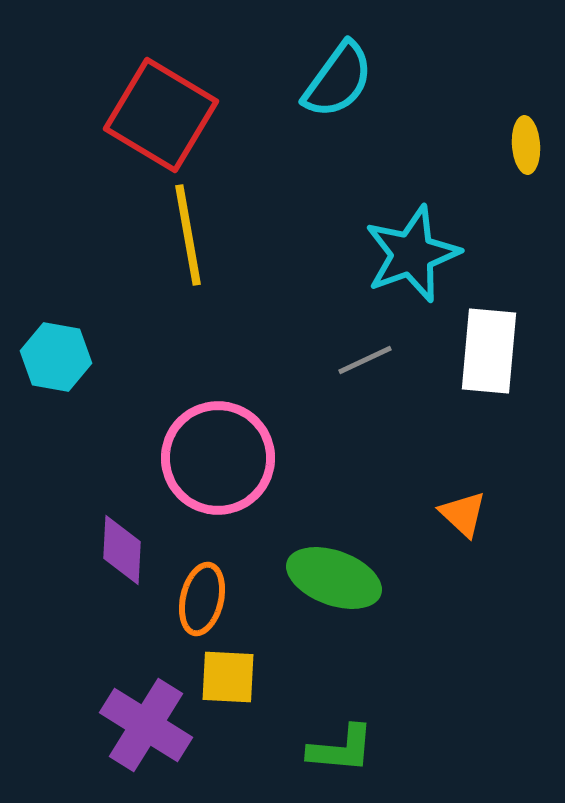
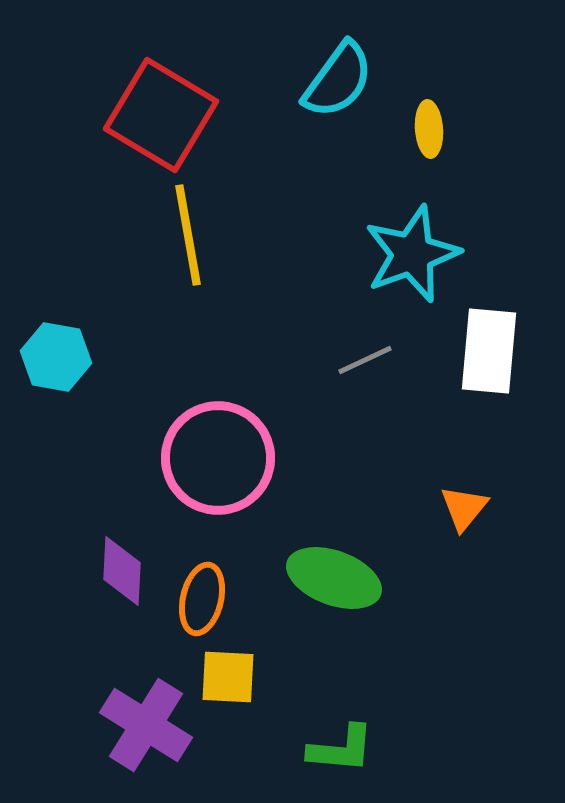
yellow ellipse: moved 97 px left, 16 px up
orange triangle: moved 1 px right, 6 px up; rotated 26 degrees clockwise
purple diamond: moved 21 px down
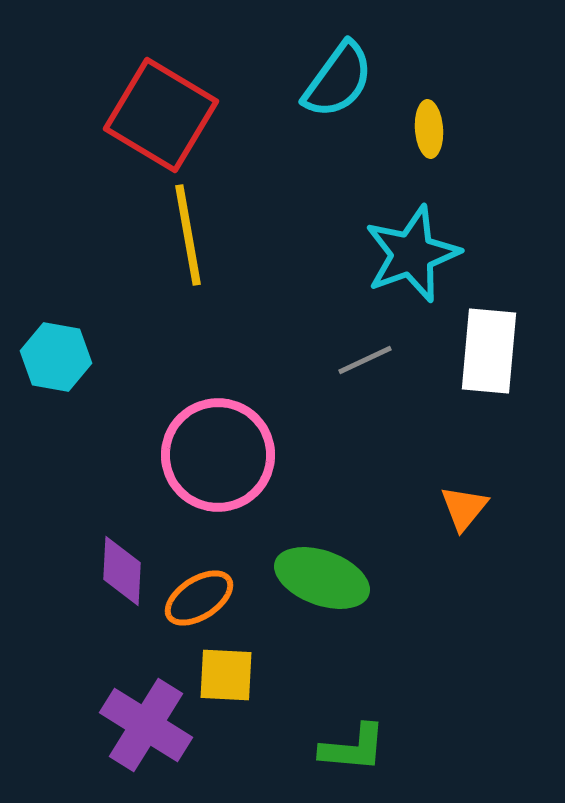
pink circle: moved 3 px up
green ellipse: moved 12 px left
orange ellipse: moved 3 px left, 1 px up; rotated 44 degrees clockwise
yellow square: moved 2 px left, 2 px up
green L-shape: moved 12 px right, 1 px up
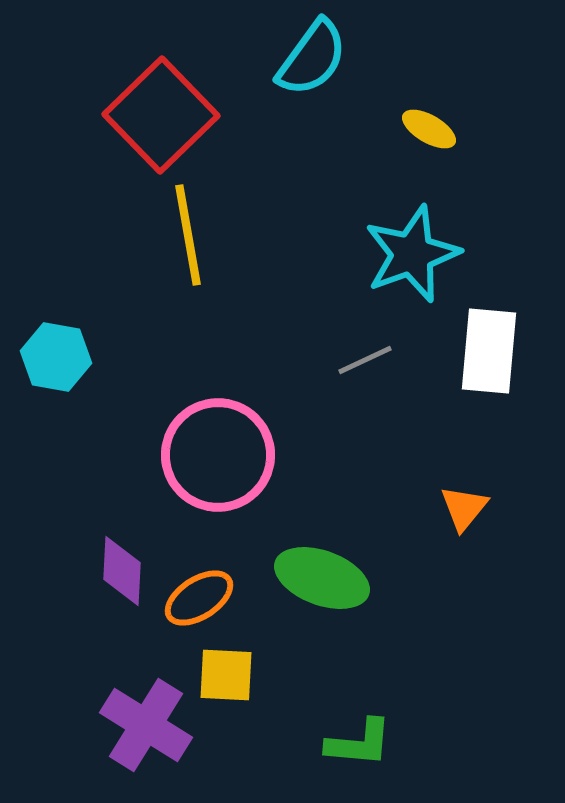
cyan semicircle: moved 26 px left, 22 px up
red square: rotated 15 degrees clockwise
yellow ellipse: rotated 56 degrees counterclockwise
green L-shape: moved 6 px right, 5 px up
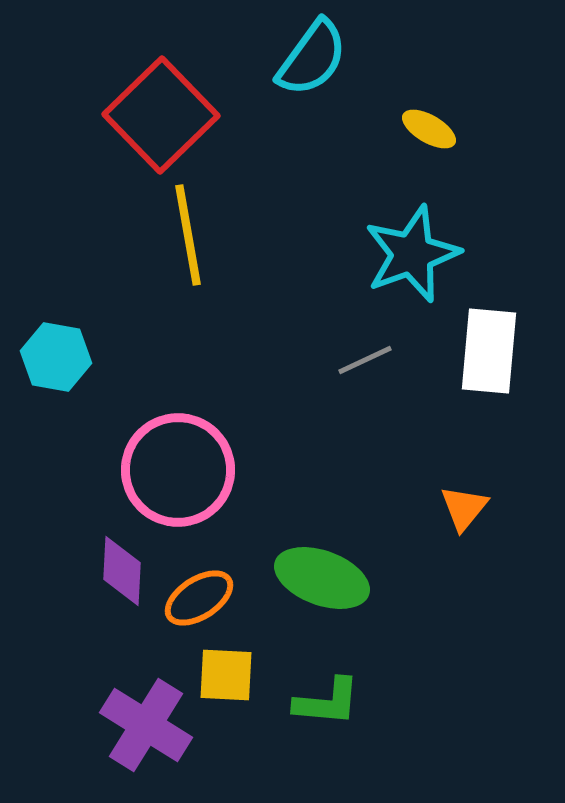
pink circle: moved 40 px left, 15 px down
green L-shape: moved 32 px left, 41 px up
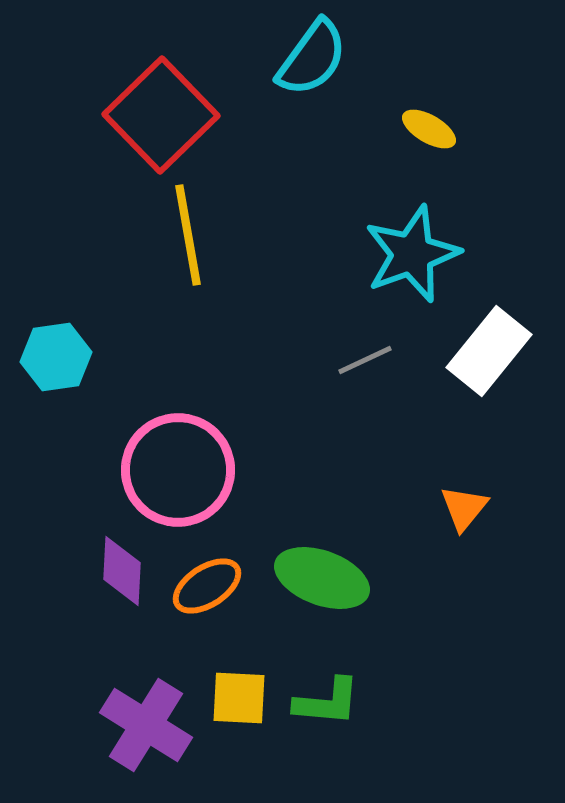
white rectangle: rotated 34 degrees clockwise
cyan hexagon: rotated 18 degrees counterclockwise
orange ellipse: moved 8 px right, 12 px up
yellow square: moved 13 px right, 23 px down
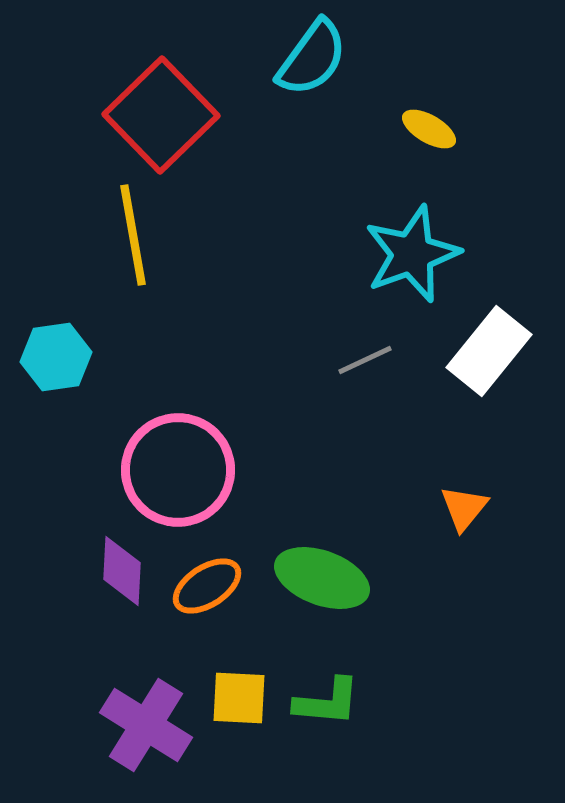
yellow line: moved 55 px left
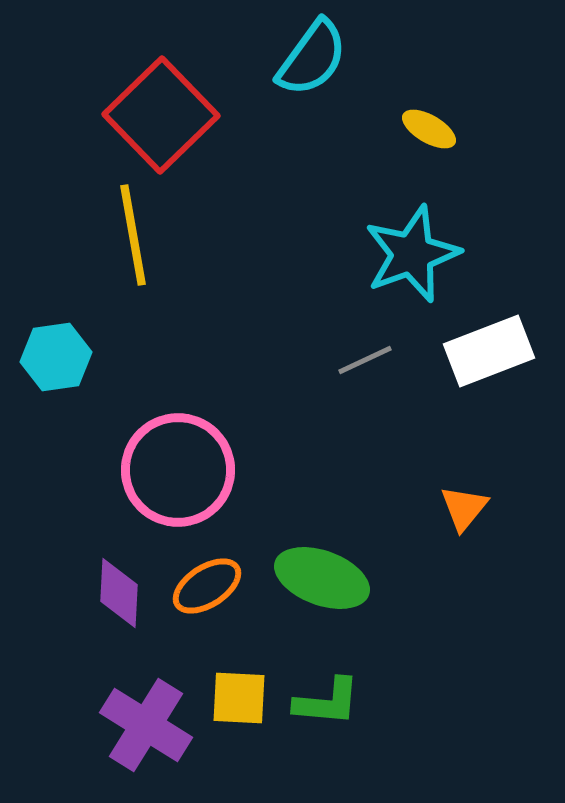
white rectangle: rotated 30 degrees clockwise
purple diamond: moved 3 px left, 22 px down
